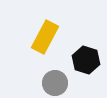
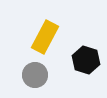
gray circle: moved 20 px left, 8 px up
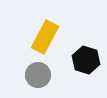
gray circle: moved 3 px right
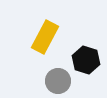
gray circle: moved 20 px right, 6 px down
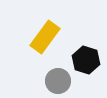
yellow rectangle: rotated 8 degrees clockwise
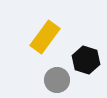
gray circle: moved 1 px left, 1 px up
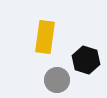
yellow rectangle: rotated 28 degrees counterclockwise
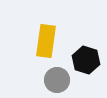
yellow rectangle: moved 1 px right, 4 px down
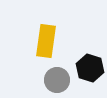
black hexagon: moved 4 px right, 8 px down
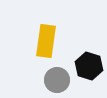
black hexagon: moved 1 px left, 2 px up
